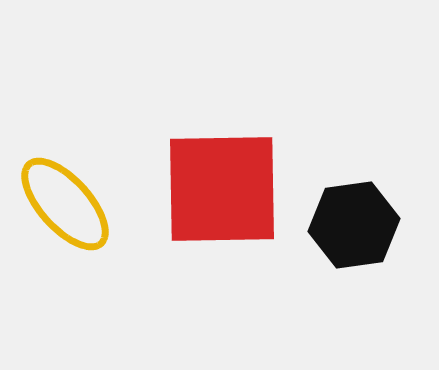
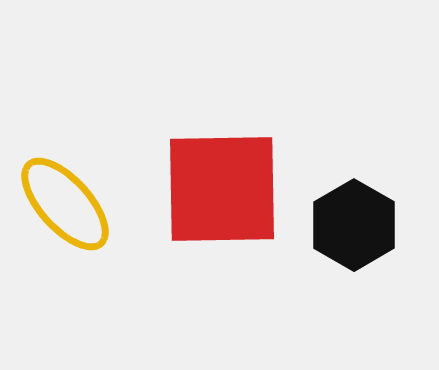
black hexagon: rotated 22 degrees counterclockwise
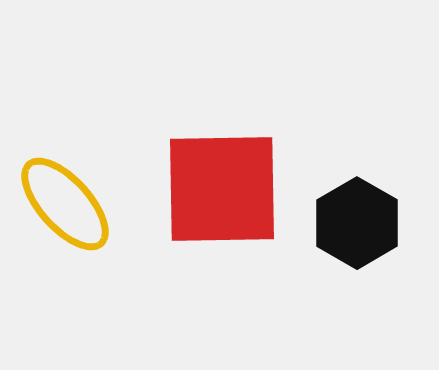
black hexagon: moved 3 px right, 2 px up
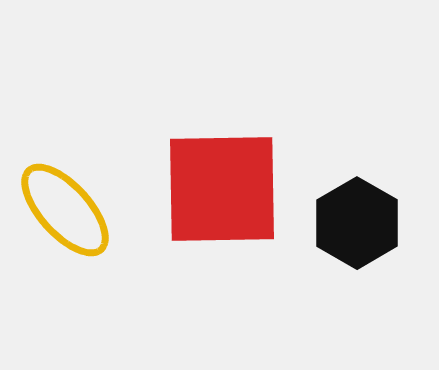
yellow ellipse: moved 6 px down
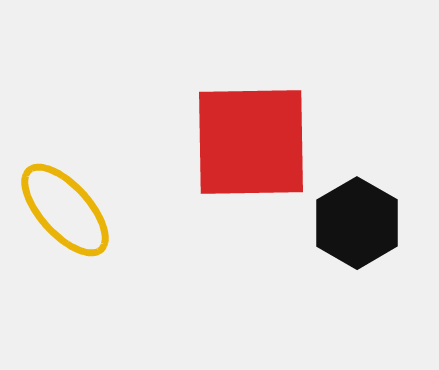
red square: moved 29 px right, 47 px up
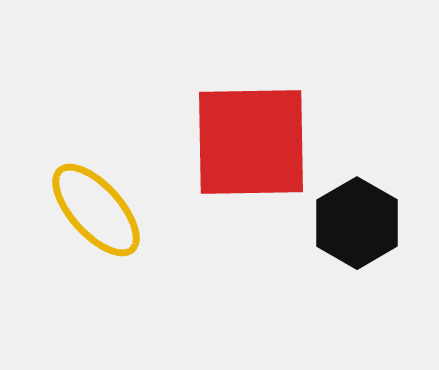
yellow ellipse: moved 31 px right
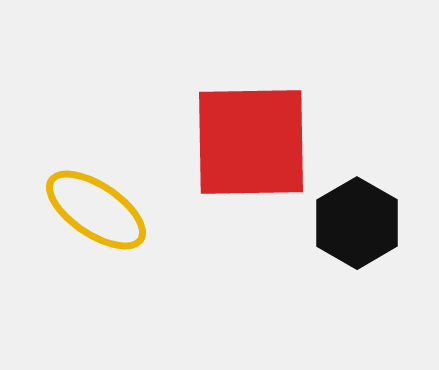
yellow ellipse: rotated 14 degrees counterclockwise
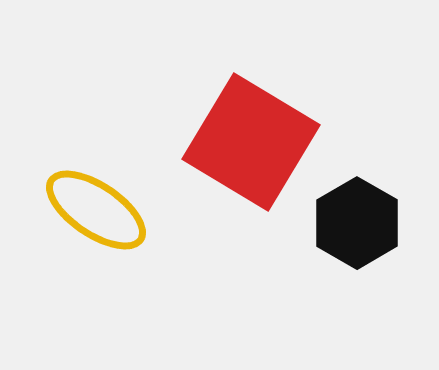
red square: rotated 32 degrees clockwise
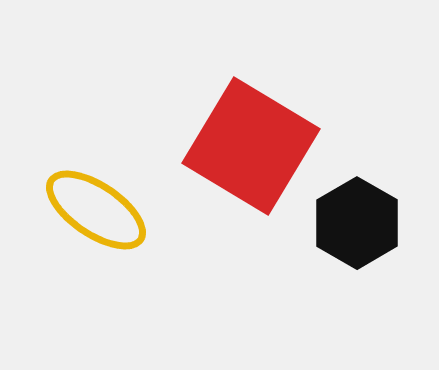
red square: moved 4 px down
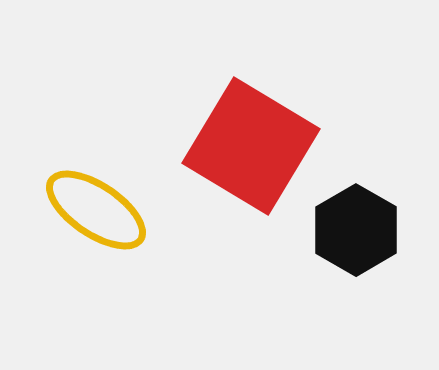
black hexagon: moved 1 px left, 7 px down
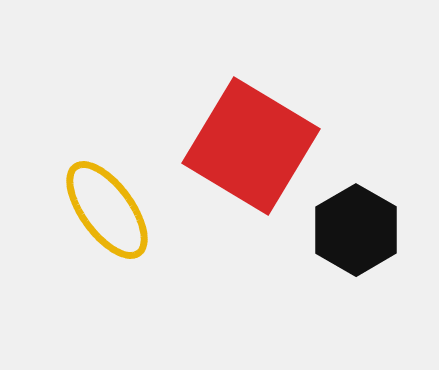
yellow ellipse: moved 11 px right; rotated 20 degrees clockwise
